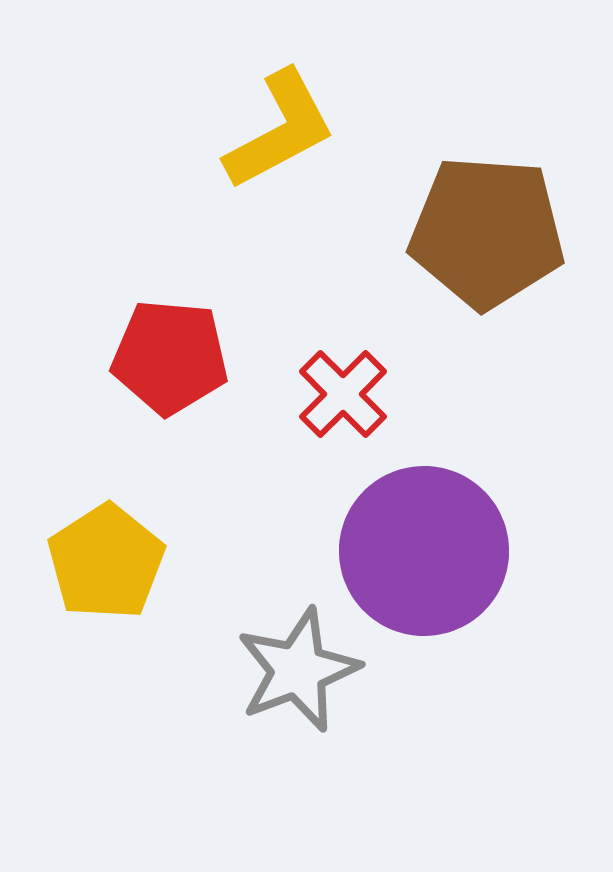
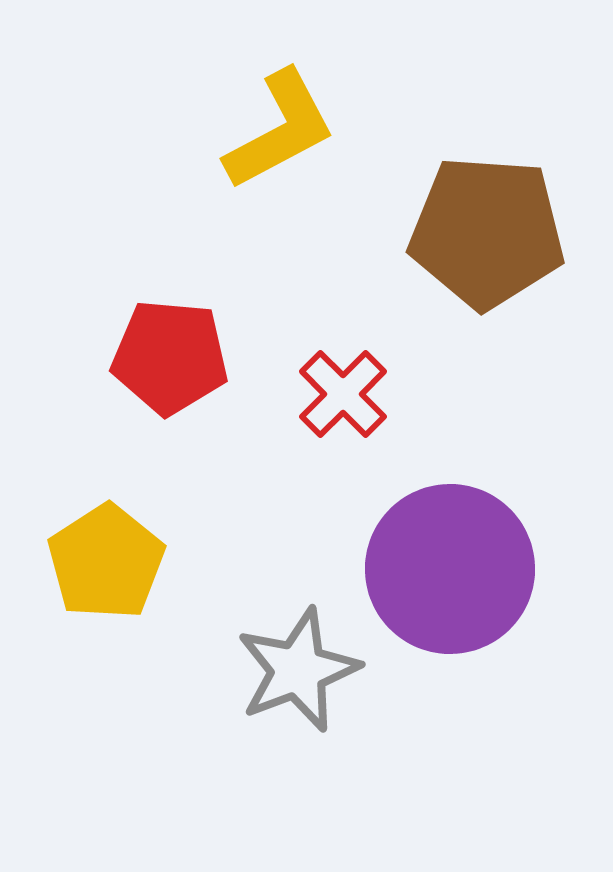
purple circle: moved 26 px right, 18 px down
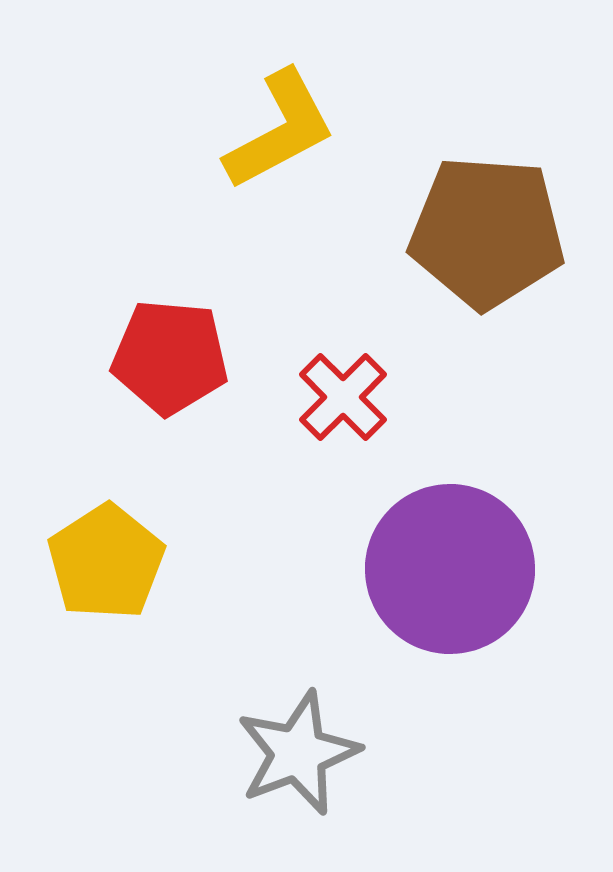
red cross: moved 3 px down
gray star: moved 83 px down
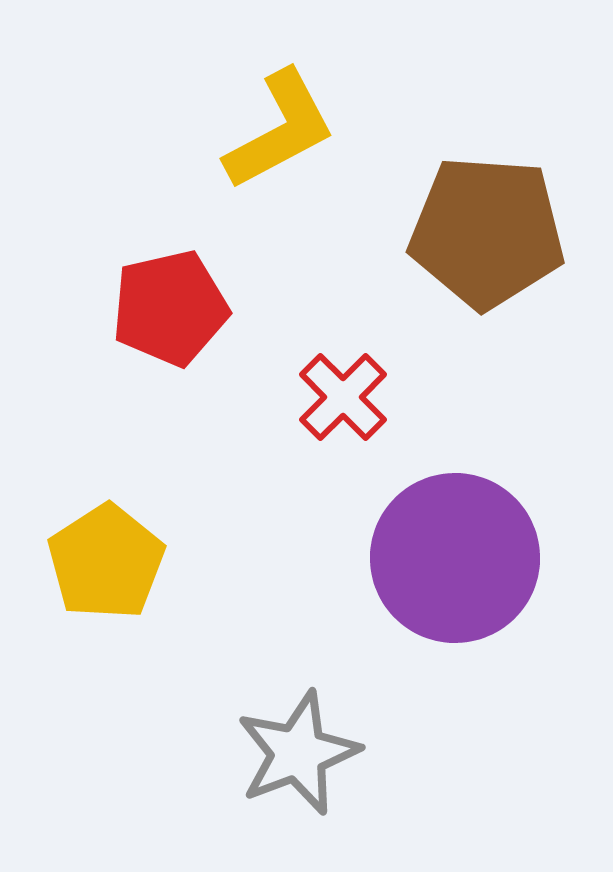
red pentagon: moved 49 px up; rotated 18 degrees counterclockwise
purple circle: moved 5 px right, 11 px up
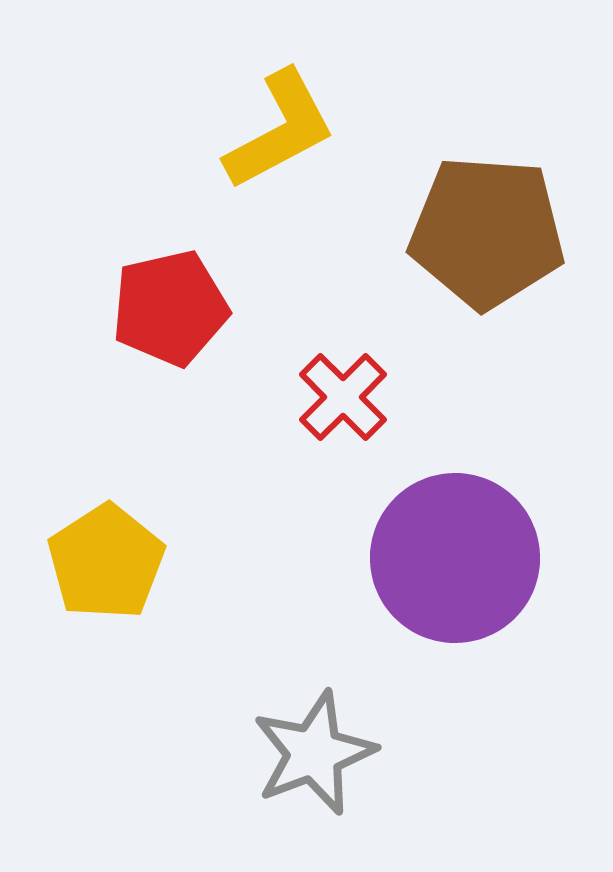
gray star: moved 16 px right
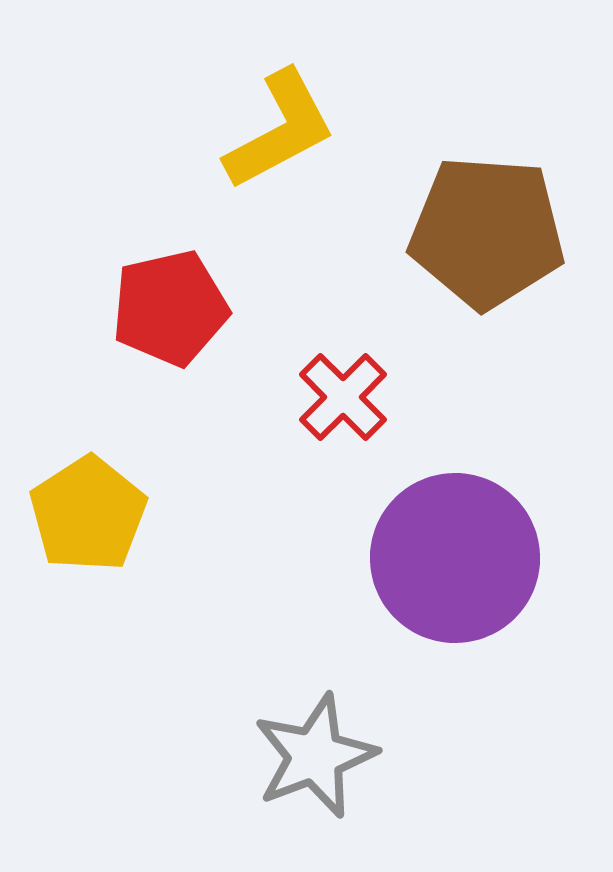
yellow pentagon: moved 18 px left, 48 px up
gray star: moved 1 px right, 3 px down
